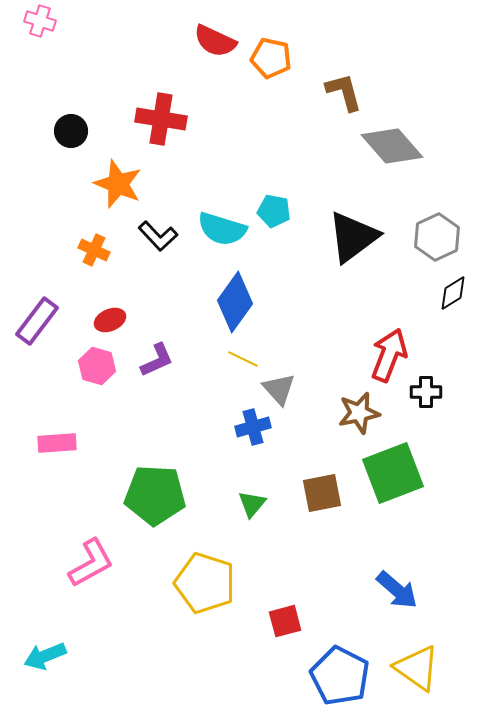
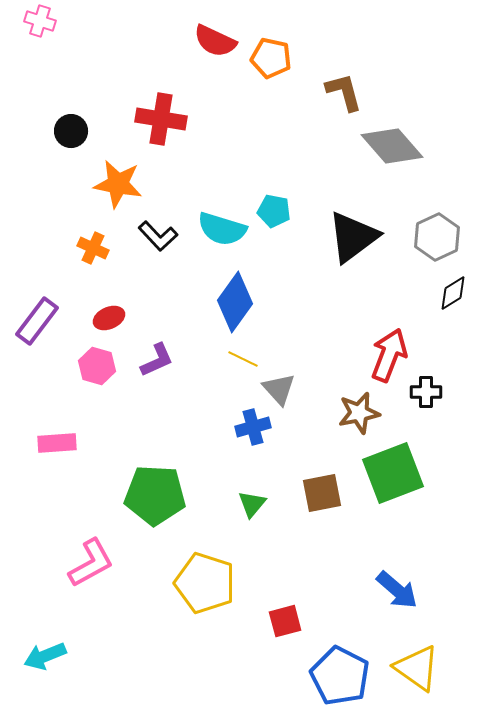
orange star: rotated 12 degrees counterclockwise
orange cross: moved 1 px left, 2 px up
red ellipse: moved 1 px left, 2 px up
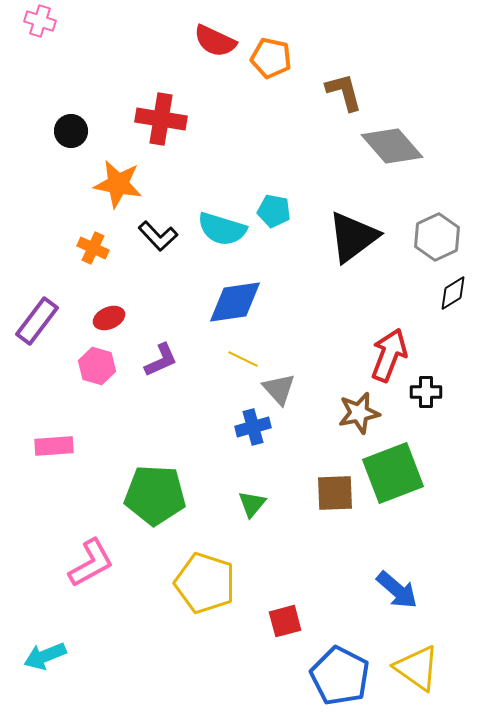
blue diamond: rotated 46 degrees clockwise
purple L-shape: moved 4 px right
pink rectangle: moved 3 px left, 3 px down
brown square: moved 13 px right; rotated 9 degrees clockwise
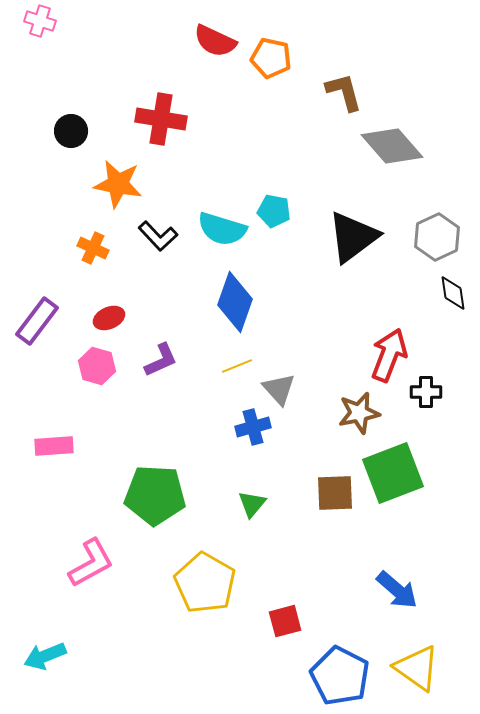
black diamond: rotated 66 degrees counterclockwise
blue diamond: rotated 62 degrees counterclockwise
yellow line: moved 6 px left, 7 px down; rotated 48 degrees counterclockwise
yellow pentagon: rotated 12 degrees clockwise
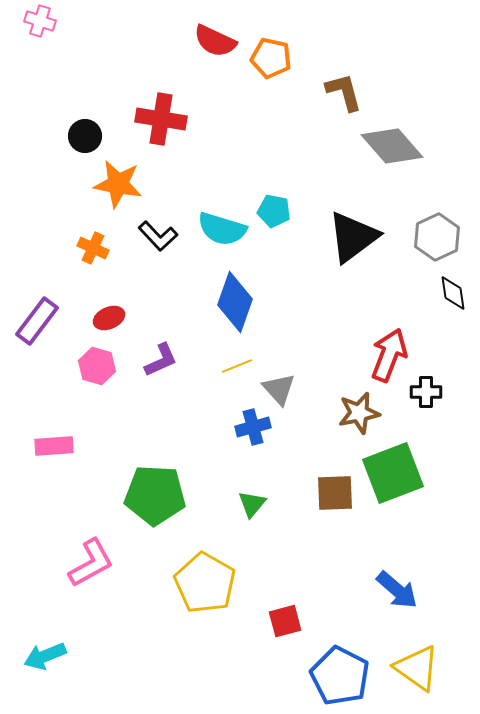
black circle: moved 14 px right, 5 px down
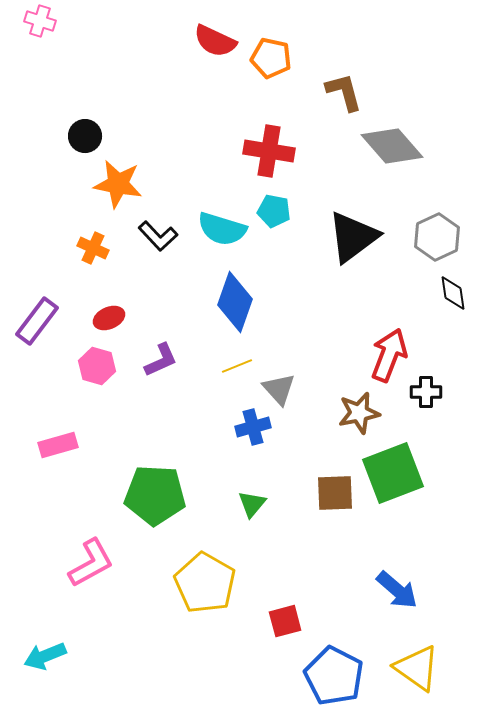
red cross: moved 108 px right, 32 px down
pink rectangle: moved 4 px right, 1 px up; rotated 12 degrees counterclockwise
blue pentagon: moved 6 px left
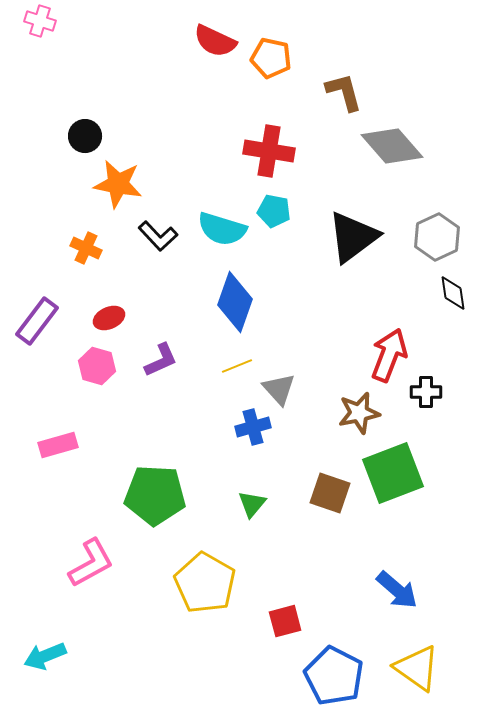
orange cross: moved 7 px left
brown square: moved 5 px left; rotated 21 degrees clockwise
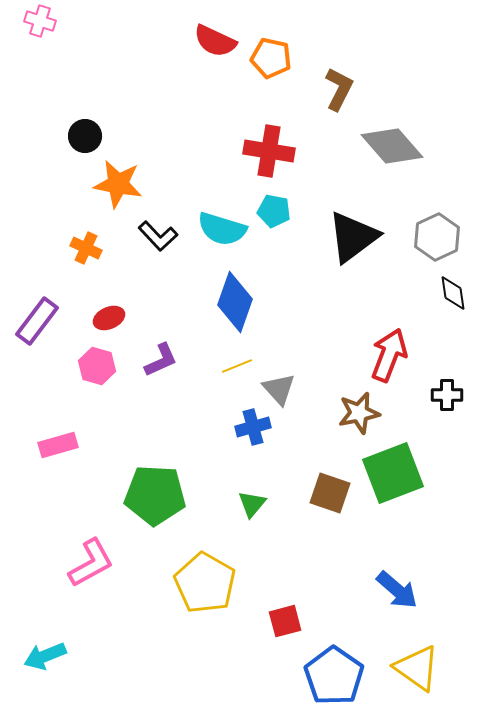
brown L-shape: moved 5 px left, 3 px up; rotated 42 degrees clockwise
black cross: moved 21 px right, 3 px down
blue pentagon: rotated 8 degrees clockwise
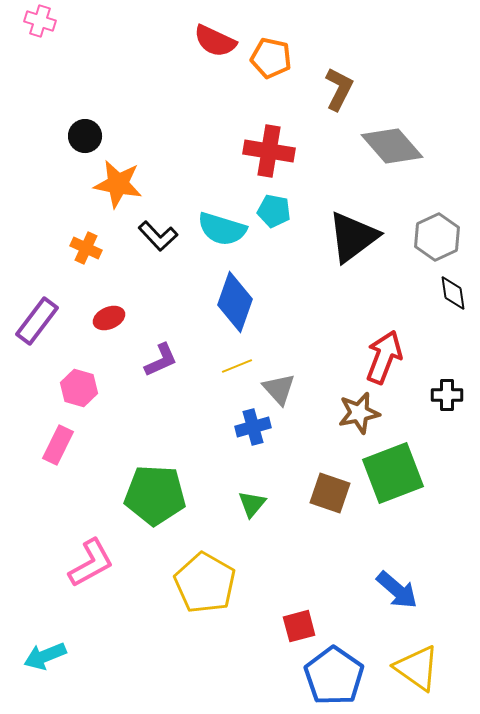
red arrow: moved 5 px left, 2 px down
pink hexagon: moved 18 px left, 22 px down
pink rectangle: rotated 48 degrees counterclockwise
red square: moved 14 px right, 5 px down
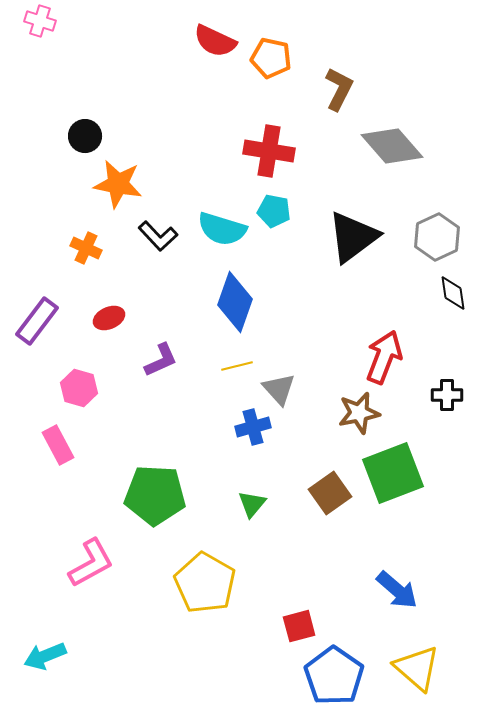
yellow line: rotated 8 degrees clockwise
pink rectangle: rotated 54 degrees counterclockwise
brown square: rotated 36 degrees clockwise
yellow triangle: rotated 6 degrees clockwise
